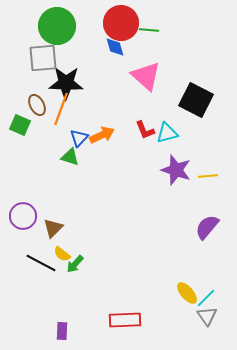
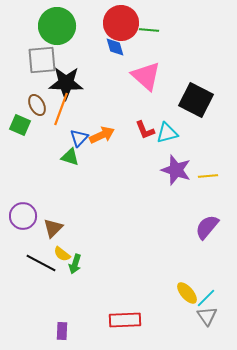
gray square: moved 1 px left, 2 px down
green arrow: rotated 24 degrees counterclockwise
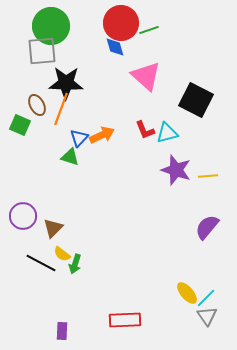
green circle: moved 6 px left
green line: rotated 24 degrees counterclockwise
gray square: moved 9 px up
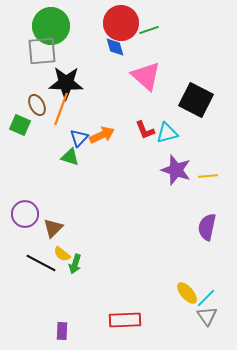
purple circle: moved 2 px right, 2 px up
purple semicircle: rotated 28 degrees counterclockwise
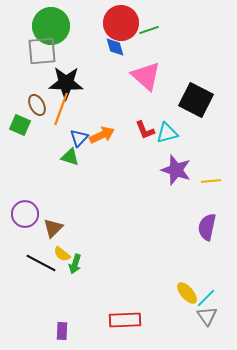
yellow line: moved 3 px right, 5 px down
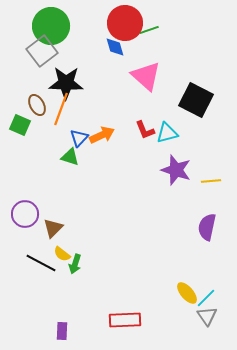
red circle: moved 4 px right
gray square: rotated 32 degrees counterclockwise
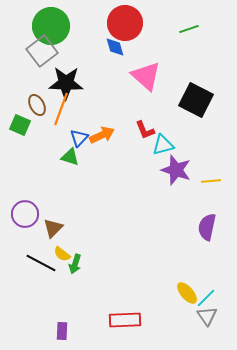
green line: moved 40 px right, 1 px up
cyan triangle: moved 4 px left, 12 px down
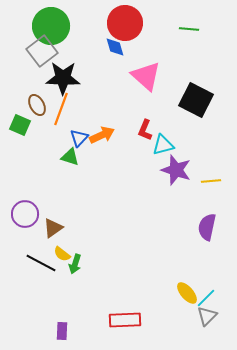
green line: rotated 24 degrees clockwise
black star: moved 3 px left, 5 px up
red L-shape: rotated 45 degrees clockwise
brown triangle: rotated 10 degrees clockwise
gray triangle: rotated 20 degrees clockwise
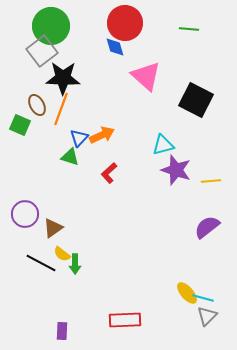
red L-shape: moved 36 px left, 43 px down; rotated 25 degrees clockwise
purple semicircle: rotated 40 degrees clockwise
green arrow: rotated 18 degrees counterclockwise
cyan line: moved 3 px left; rotated 60 degrees clockwise
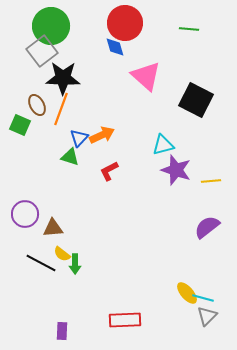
red L-shape: moved 2 px up; rotated 15 degrees clockwise
brown triangle: rotated 30 degrees clockwise
